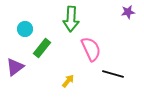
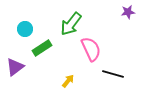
green arrow: moved 5 px down; rotated 35 degrees clockwise
green rectangle: rotated 18 degrees clockwise
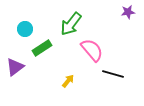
pink semicircle: moved 1 px right, 1 px down; rotated 15 degrees counterclockwise
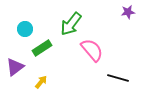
black line: moved 5 px right, 4 px down
yellow arrow: moved 27 px left, 1 px down
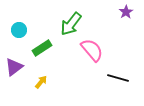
purple star: moved 2 px left; rotated 24 degrees counterclockwise
cyan circle: moved 6 px left, 1 px down
purple triangle: moved 1 px left
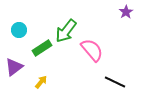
green arrow: moved 5 px left, 7 px down
black line: moved 3 px left, 4 px down; rotated 10 degrees clockwise
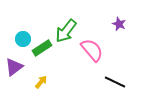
purple star: moved 7 px left, 12 px down; rotated 16 degrees counterclockwise
cyan circle: moved 4 px right, 9 px down
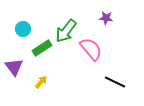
purple star: moved 13 px left, 6 px up; rotated 16 degrees counterclockwise
cyan circle: moved 10 px up
pink semicircle: moved 1 px left, 1 px up
purple triangle: rotated 30 degrees counterclockwise
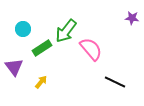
purple star: moved 26 px right
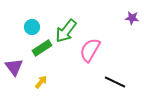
cyan circle: moved 9 px right, 2 px up
pink semicircle: moved 1 px left, 1 px down; rotated 110 degrees counterclockwise
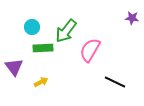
green rectangle: moved 1 px right; rotated 30 degrees clockwise
yellow arrow: rotated 24 degrees clockwise
